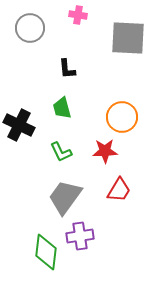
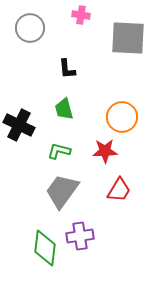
pink cross: moved 3 px right
green trapezoid: moved 2 px right, 1 px down
green L-shape: moved 2 px left, 1 px up; rotated 130 degrees clockwise
gray trapezoid: moved 3 px left, 6 px up
green diamond: moved 1 px left, 4 px up
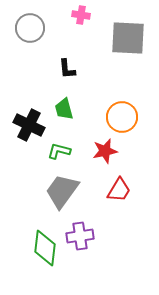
black cross: moved 10 px right
red star: rotated 10 degrees counterclockwise
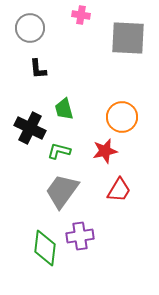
black L-shape: moved 29 px left
black cross: moved 1 px right, 3 px down
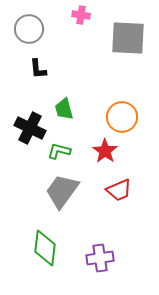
gray circle: moved 1 px left, 1 px down
red star: rotated 25 degrees counterclockwise
red trapezoid: rotated 36 degrees clockwise
purple cross: moved 20 px right, 22 px down
